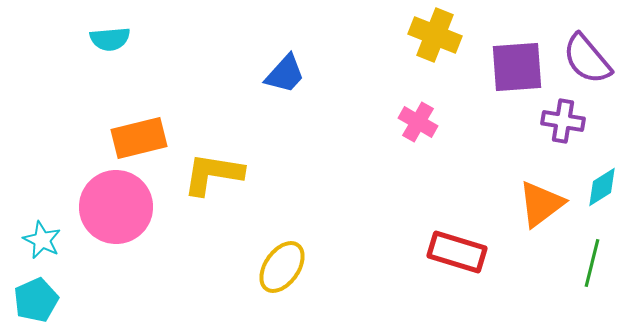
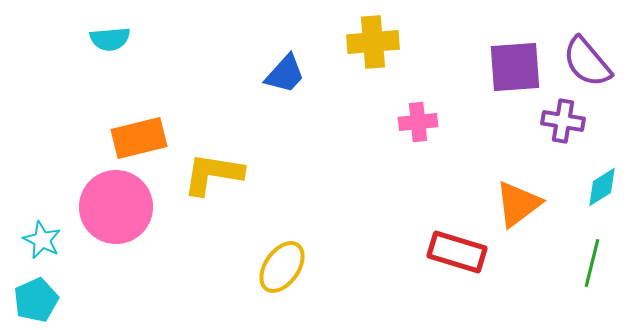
yellow cross: moved 62 px left, 7 px down; rotated 27 degrees counterclockwise
purple semicircle: moved 3 px down
purple square: moved 2 px left
pink cross: rotated 36 degrees counterclockwise
orange triangle: moved 23 px left
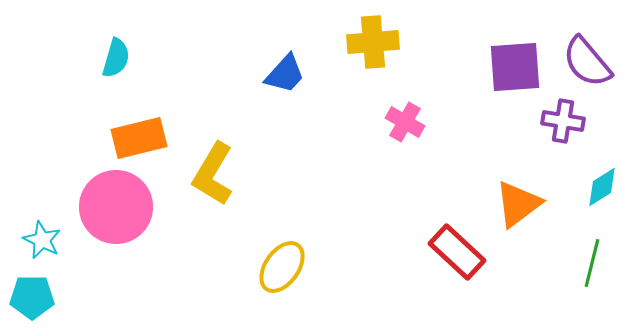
cyan semicircle: moved 6 px right, 19 px down; rotated 69 degrees counterclockwise
pink cross: moved 13 px left; rotated 36 degrees clockwise
yellow L-shape: rotated 68 degrees counterclockwise
red rectangle: rotated 26 degrees clockwise
cyan pentagon: moved 4 px left, 3 px up; rotated 24 degrees clockwise
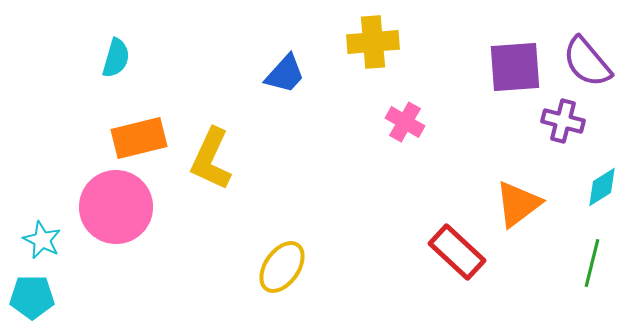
purple cross: rotated 6 degrees clockwise
yellow L-shape: moved 2 px left, 15 px up; rotated 6 degrees counterclockwise
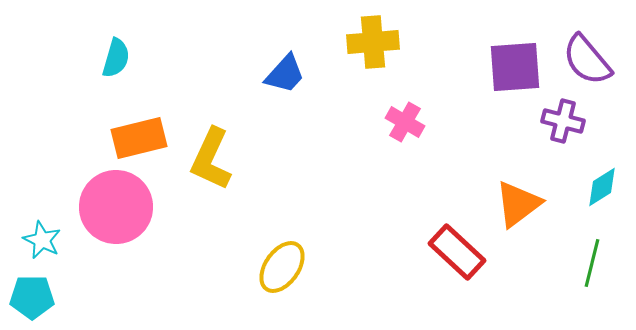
purple semicircle: moved 2 px up
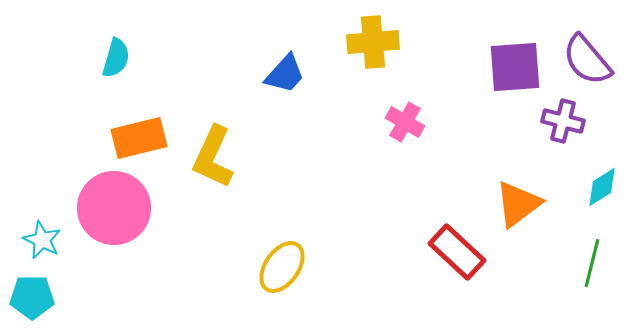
yellow L-shape: moved 2 px right, 2 px up
pink circle: moved 2 px left, 1 px down
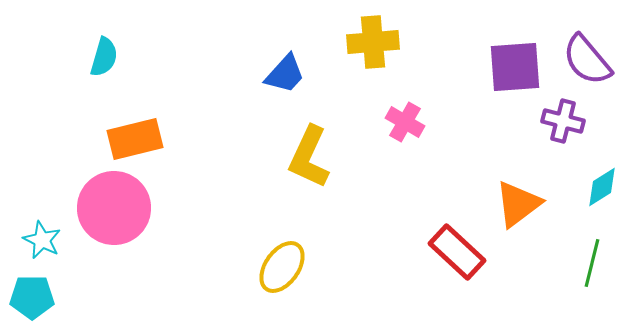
cyan semicircle: moved 12 px left, 1 px up
orange rectangle: moved 4 px left, 1 px down
yellow L-shape: moved 96 px right
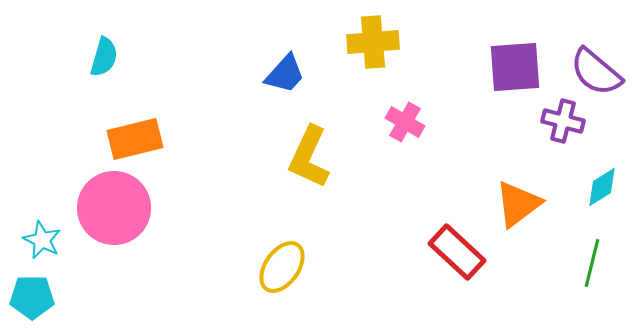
purple semicircle: moved 9 px right, 12 px down; rotated 10 degrees counterclockwise
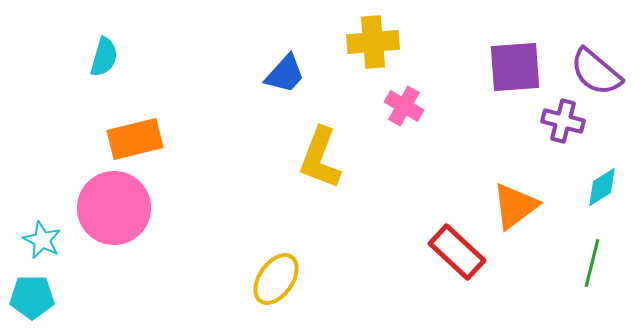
pink cross: moved 1 px left, 16 px up
yellow L-shape: moved 11 px right, 1 px down; rotated 4 degrees counterclockwise
orange triangle: moved 3 px left, 2 px down
yellow ellipse: moved 6 px left, 12 px down
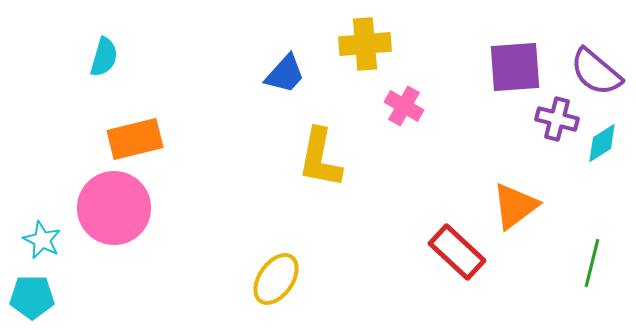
yellow cross: moved 8 px left, 2 px down
purple cross: moved 6 px left, 2 px up
yellow L-shape: rotated 10 degrees counterclockwise
cyan diamond: moved 44 px up
